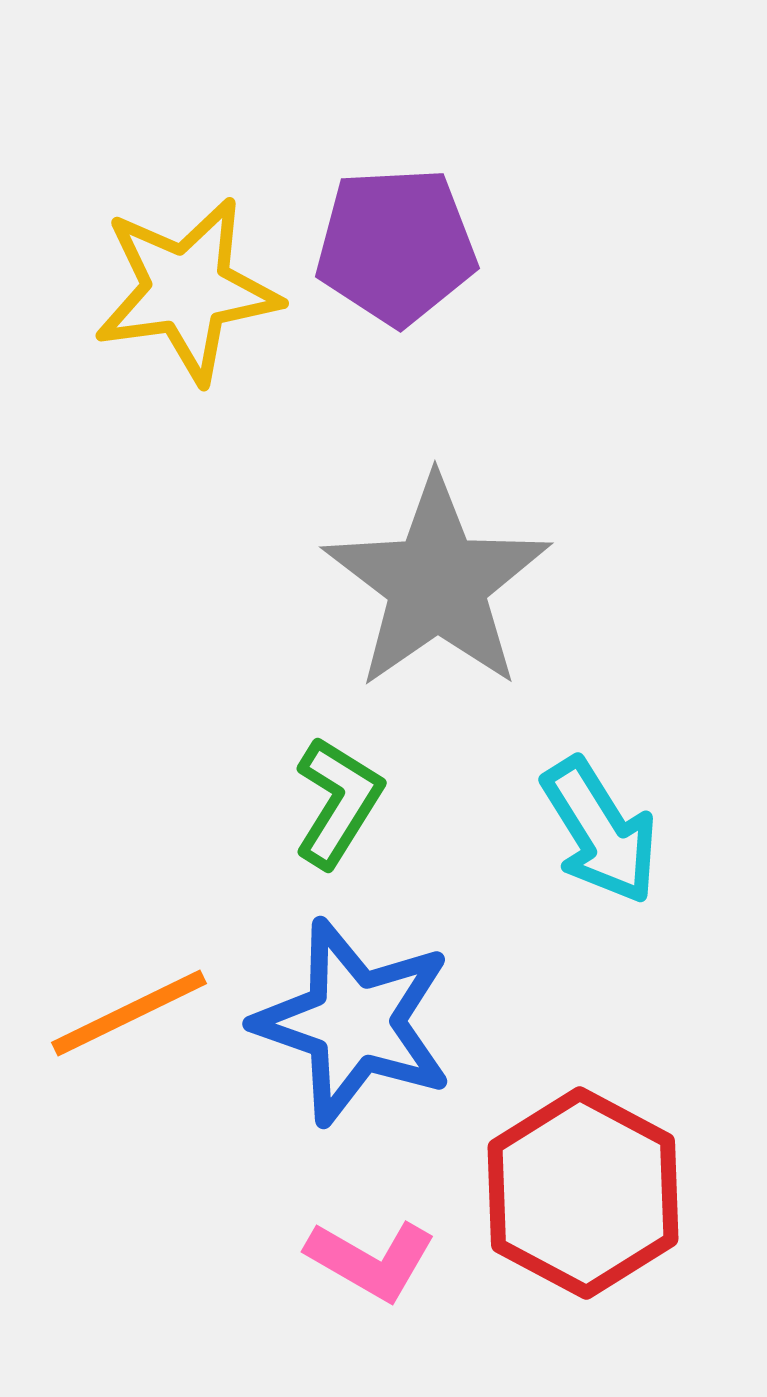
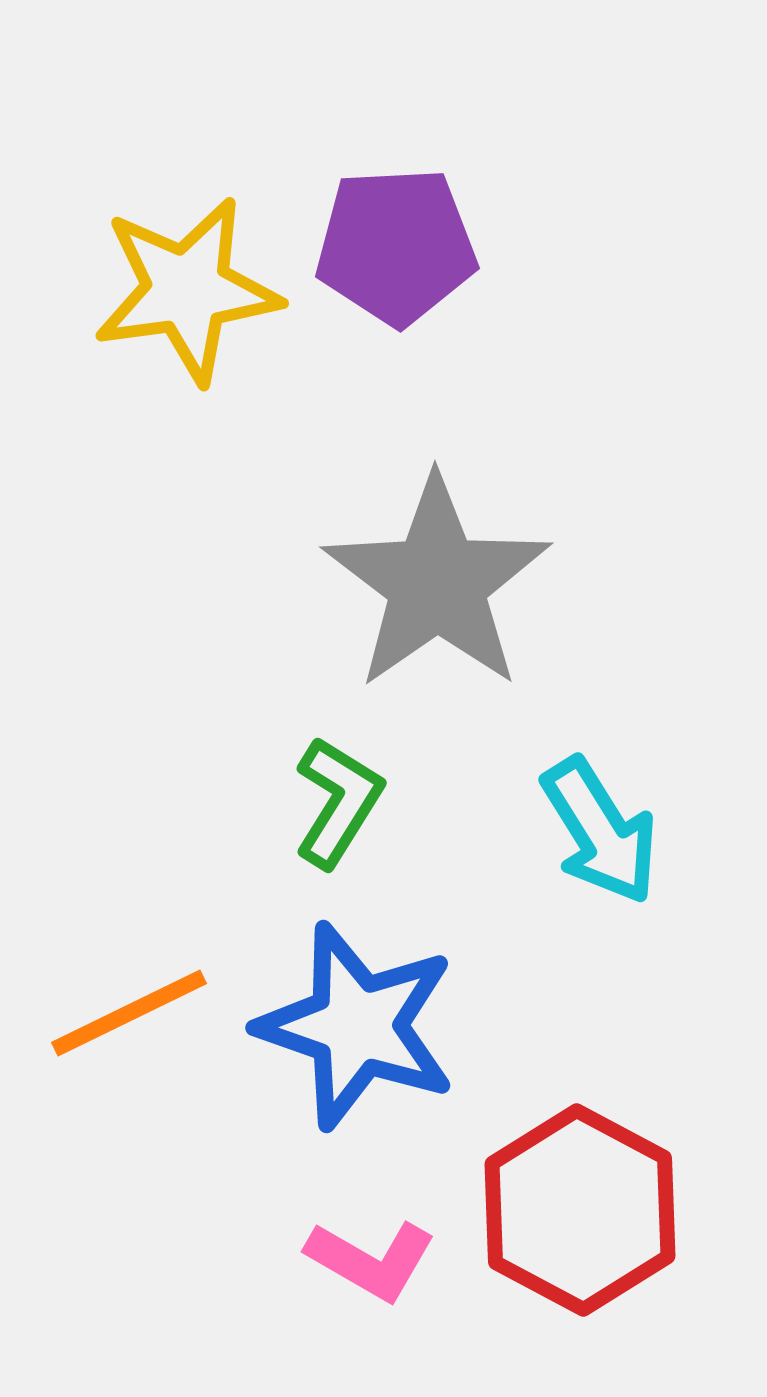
blue star: moved 3 px right, 4 px down
red hexagon: moved 3 px left, 17 px down
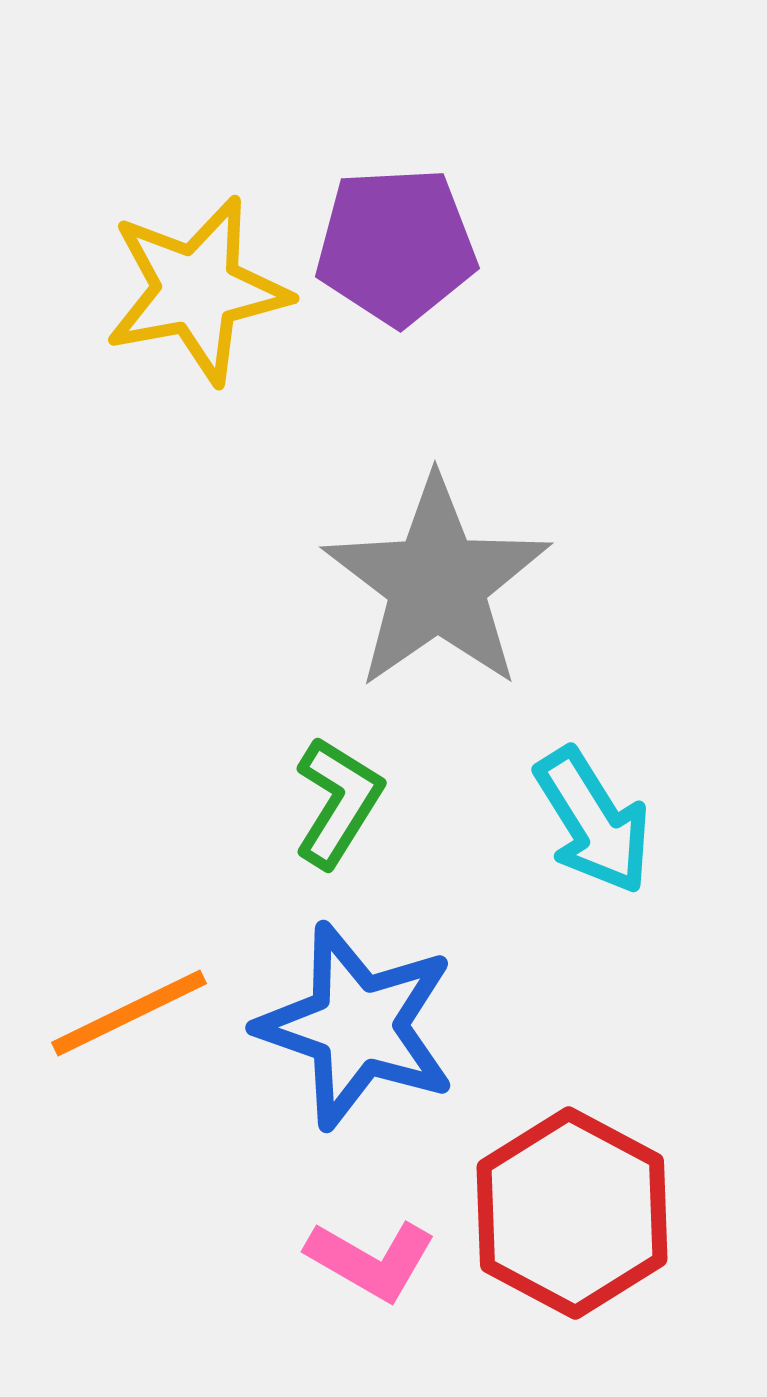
yellow star: moved 10 px right; rotated 3 degrees counterclockwise
cyan arrow: moved 7 px left, 10 px up
red hexagon: moved 8 px left, 3 px down
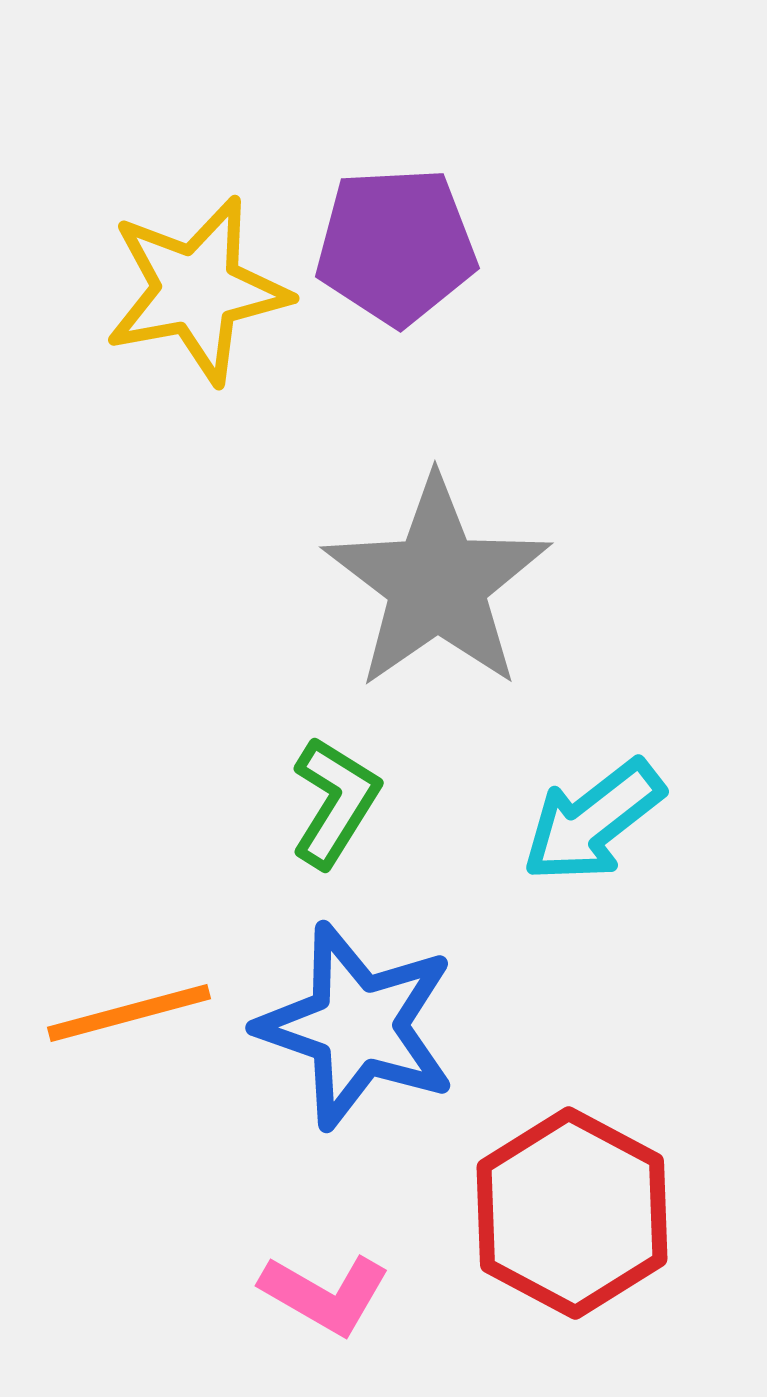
green L-shape: moved 3 px left
cyan arrow: rotated 84 degrees clockwise
orange line: rotated 11 degrees clockwise
pink L-shape: moved 46 px left, 34 px down
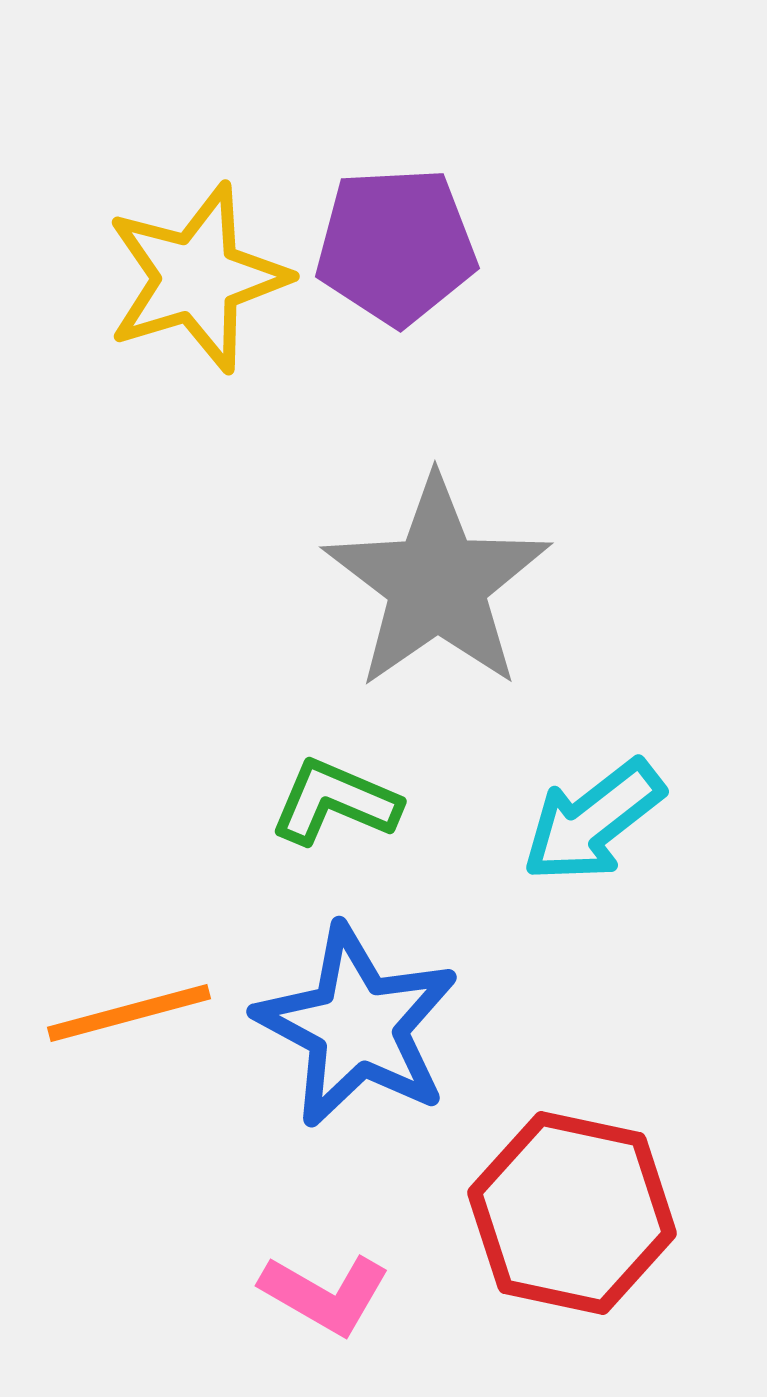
yellow star: moved 12 px up; rotated 6 degrees counterclockwise
green L-shape: rotated 99 degrees counterclockwise
blue star: rotated 9 degrees clockwise
red hexagon: rotated 16 degrees counterclockwise
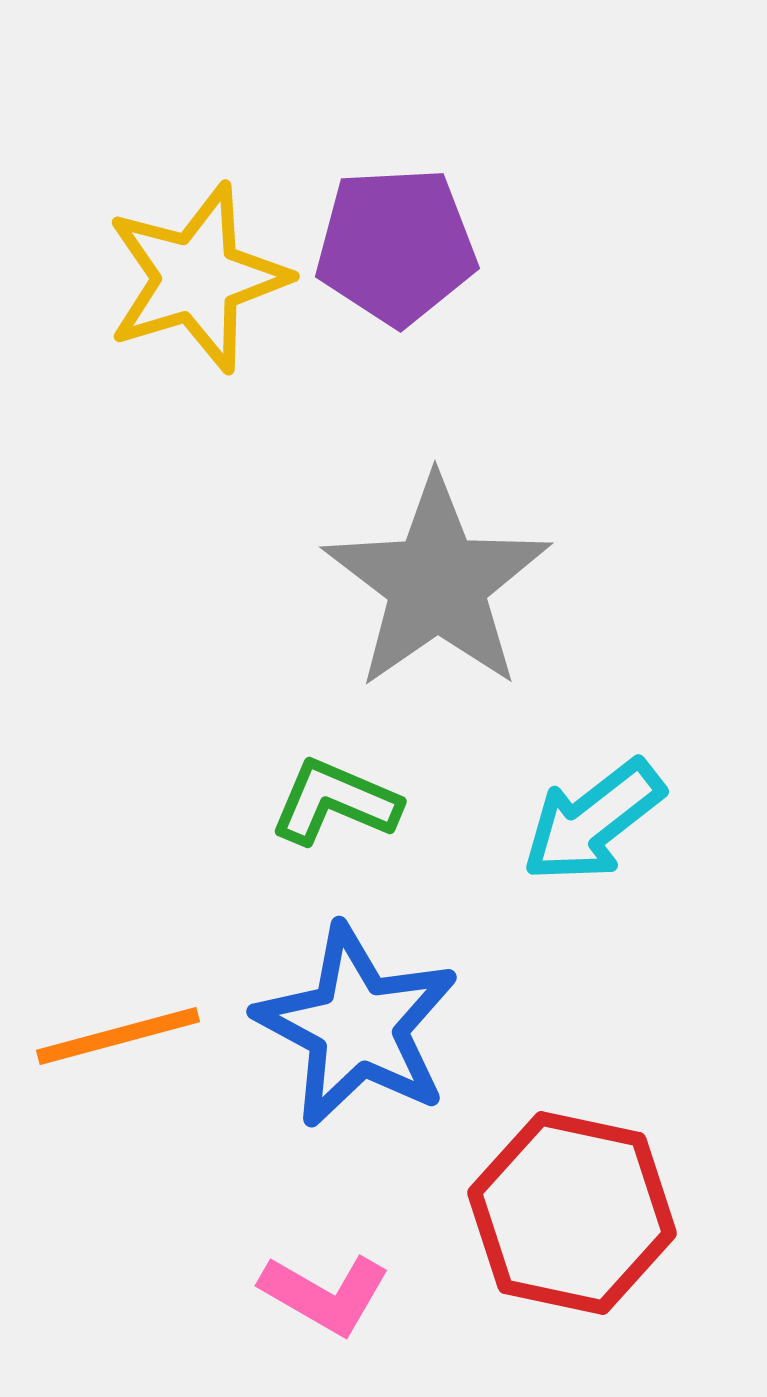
orange line: moved 11 px left, 23 px down
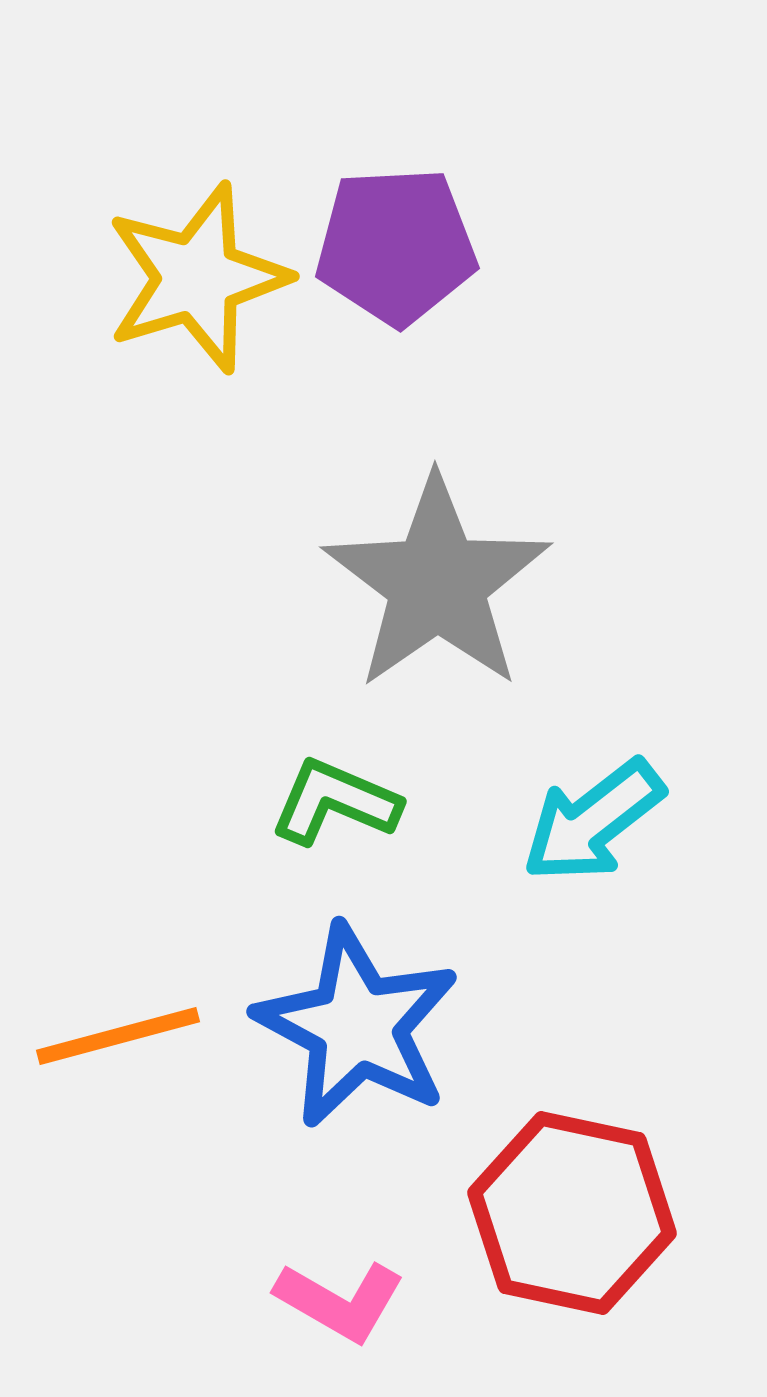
pink L-shape: moved 15 px right, 7 px down
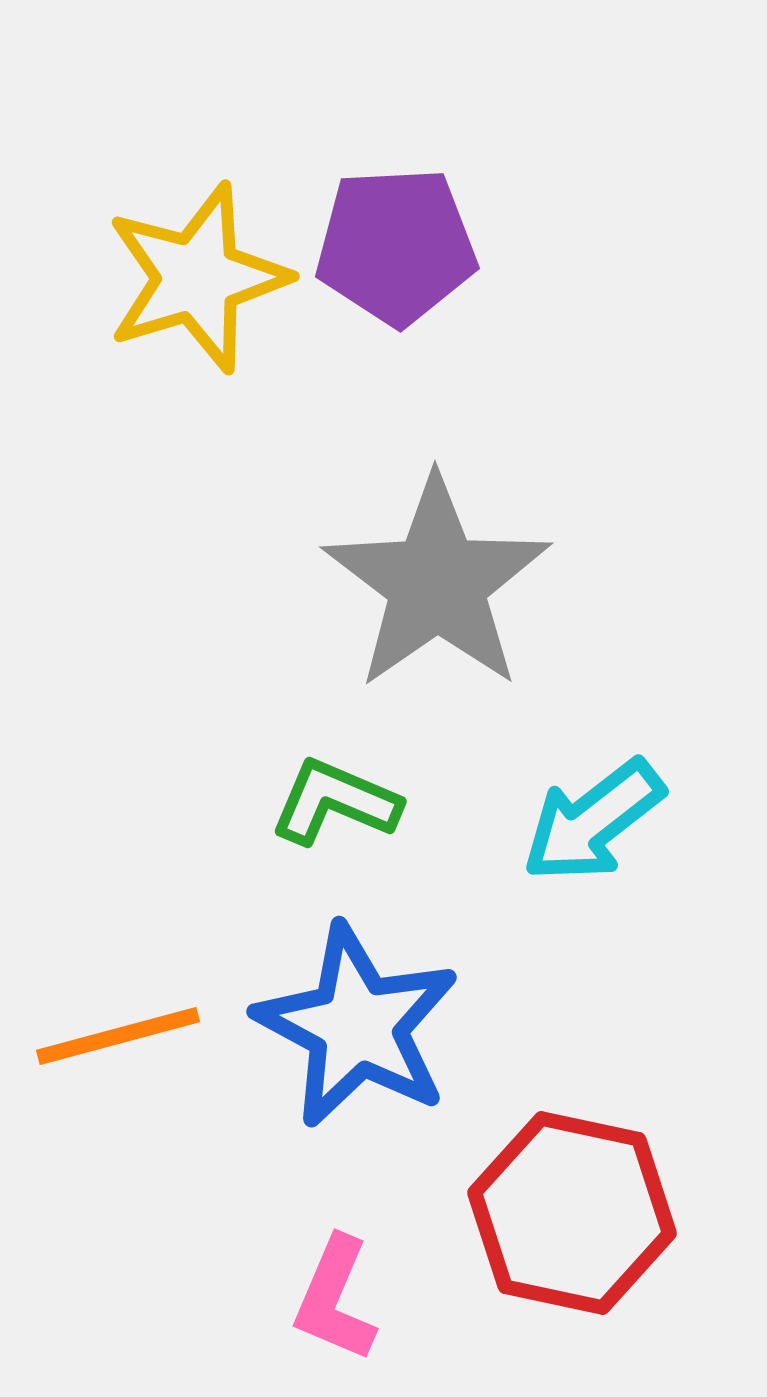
pink L-shape: moved 5 px left, 2 px up; rotated 83 degrees clockwise
